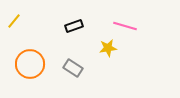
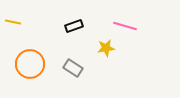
yellow line: moved 1 px left, 1 px down; rotated 63 degrees clockwise
yellow star: moved 2 px left
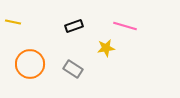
gray rectangle: moved 1 px down
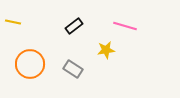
black rectangle: rotated 18 degrees counterclockwise
yellow star: moved 2 px down
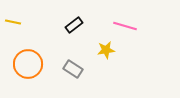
black rectangle: moved 1 px up
orange circle: moved 2 px left
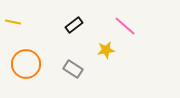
pink line: rotated 25 degrees clockwise
orange circle: moved 2 px left
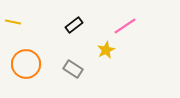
pink line: rotated 75 degrees counterclockwise
yellow star: rotated 18 degrees counterclockwise
